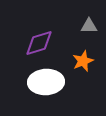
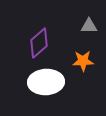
purple diamond: rotated 24 degrees counterclockwise
orange star: rotated 20 degrees clockwise
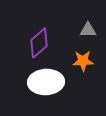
gray triangle: moved 1 px left, 4 px down
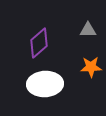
orange star: moved 8 px right, 6 px down
white ellipse: moved 1 px left, 2 px down
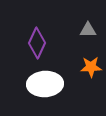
purple diamond: moved 2 px left; rotated 24 degrees counterclockwise
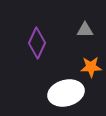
gray triangle: moved 3 px left
white ellipse: moved 21 px right, 9 px down; rotated 12 degrees counterclockwise
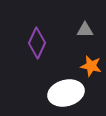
orange star: moved 1 px up; rotated 15 degrees clockwise
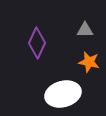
orange star: moved 2 px left, 4 px up
white ellipse: moved 3 px left, 1 px down
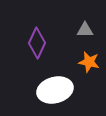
white ellipse: moved 8 px left, 4 px up
